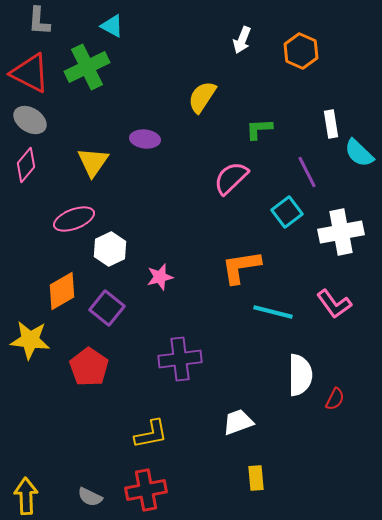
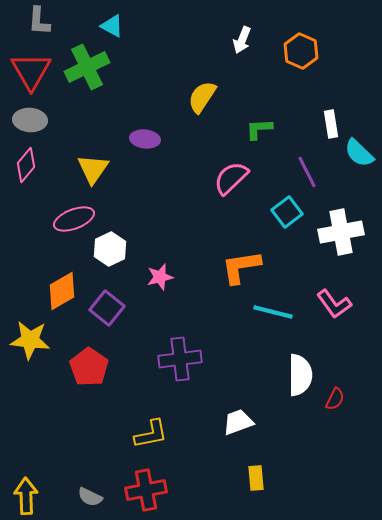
red triangle: moved 1 px right, 2 px up; rotated 33 degrees clockwise
gray ellipse: rotated 28 degrees counterclockwise
yellow triangle: moved 7 px down
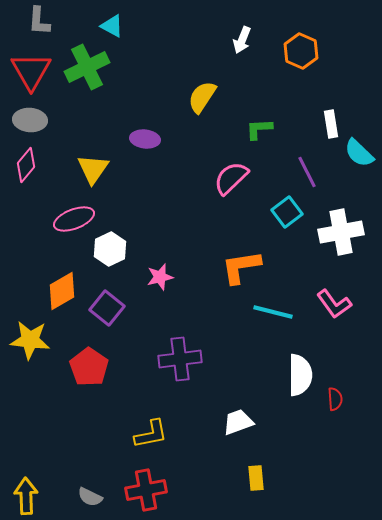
red semicircle: rotated 30 degrees counterclockwise
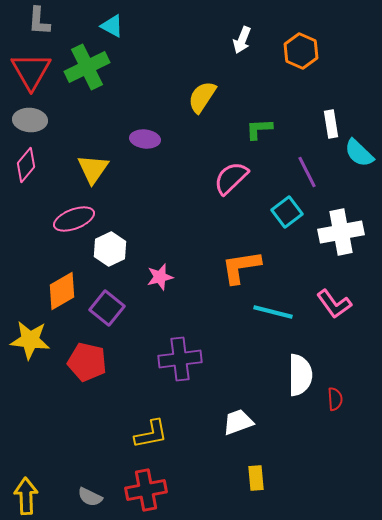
red pentagon: moved 2 px left, 5 px up; rotated 21 degrees counterclockwise
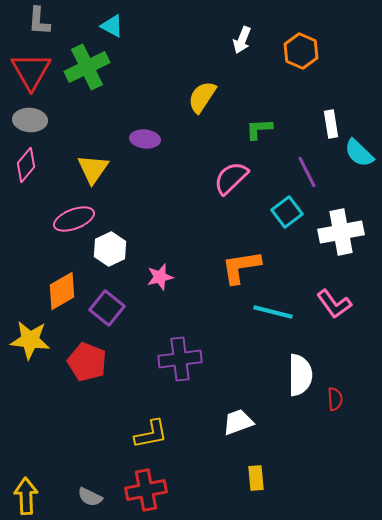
red pentagon: rotated 9 degrees clockwise
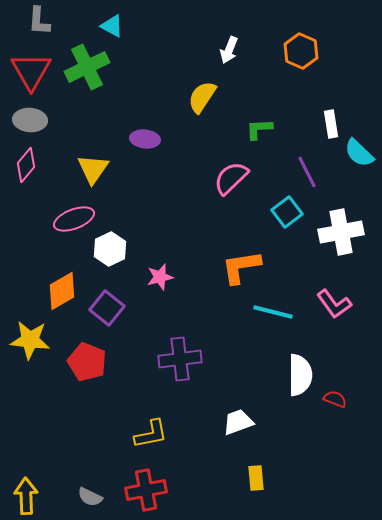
white arrow: moved 13 px left, 10 px down
red semicircle: rotated 65 degrees counterclockwise
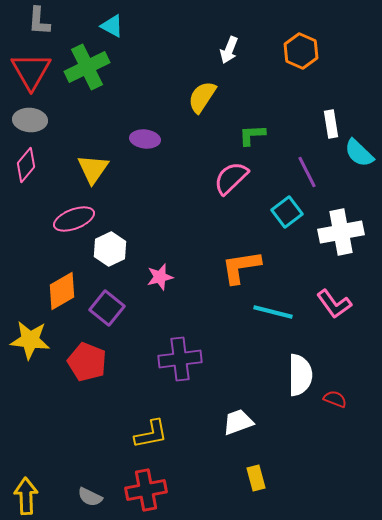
green L-shape: moved 7 px left, 6 px down
yellow rectangle: rotated 10 degrees counterclockwise
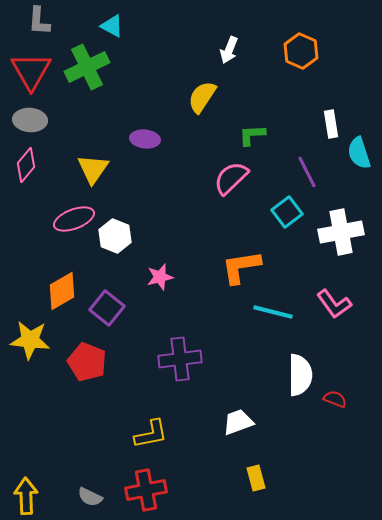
cyan semicircle: rotated 28 degrees clockwise
white hexagon: moved 5 px right, 13 px up; rotated 12 degrees counterclockwise
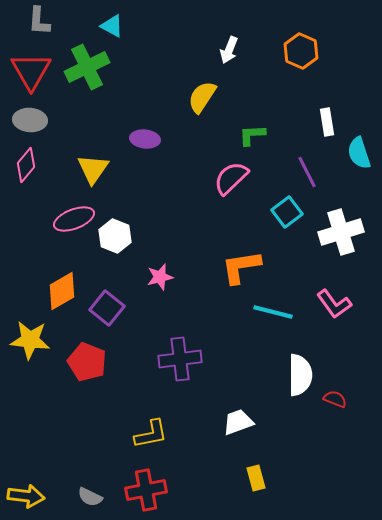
white rectangle: moved 4 px left, 2 px up
white cross: rotated 6 degrees counterclockwise
yellow arrow: rotated 99 degrees clockwise
